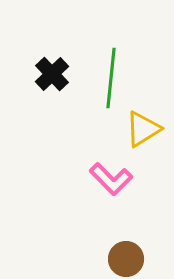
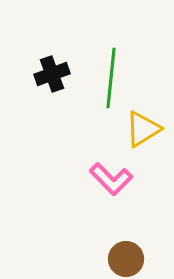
black cross: rotated 24 degrees clockwise
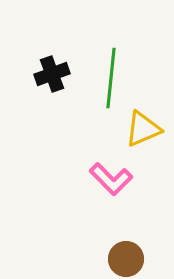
yellow triangle: rotated 9 degrees clockwise
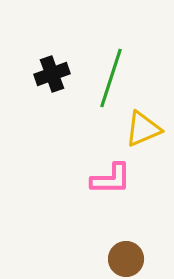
green line: rotated 12 degrees clockwise
pink L-shape: rotated 45 degrees counterclockwise
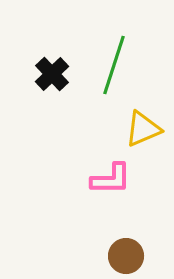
black cross: rotated 24 degrees counterclockwise
green line: moved 3 px right, 13 px up
brown circle: moved 3 px up
